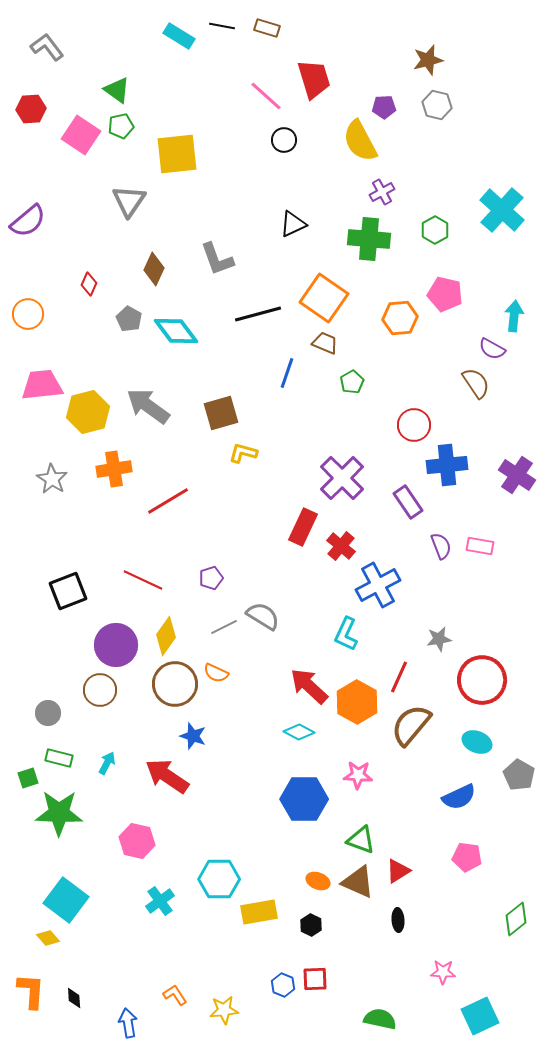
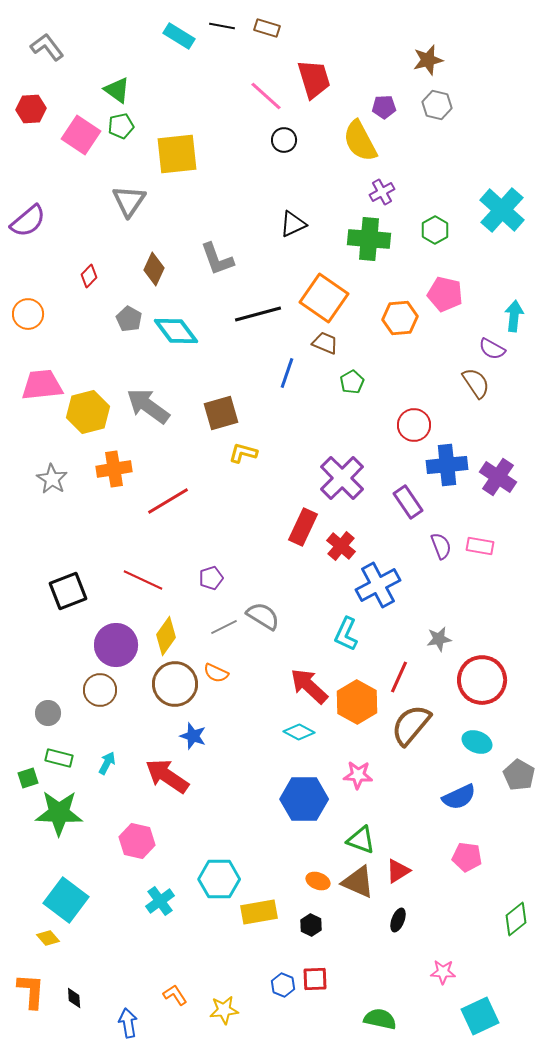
red diamond at (89, 284): moved 8 px up; rotated 20 degrees clockwise
purple cross at (517, 475): moved 19 px left, 2 px down
black ellipse at (398, 920): rotated 25 degrees clockwise
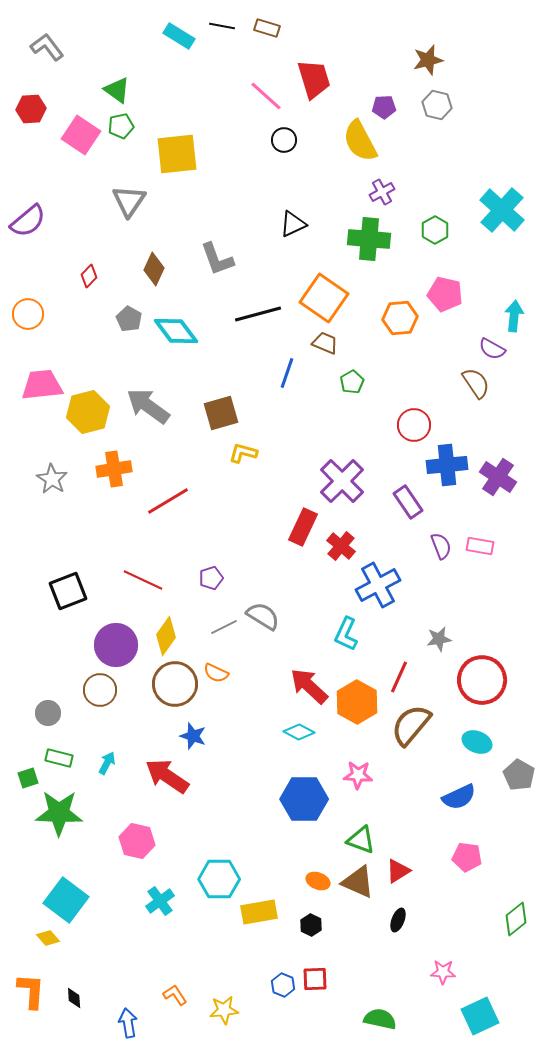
purple cross at (342, 478): moved 3 px down
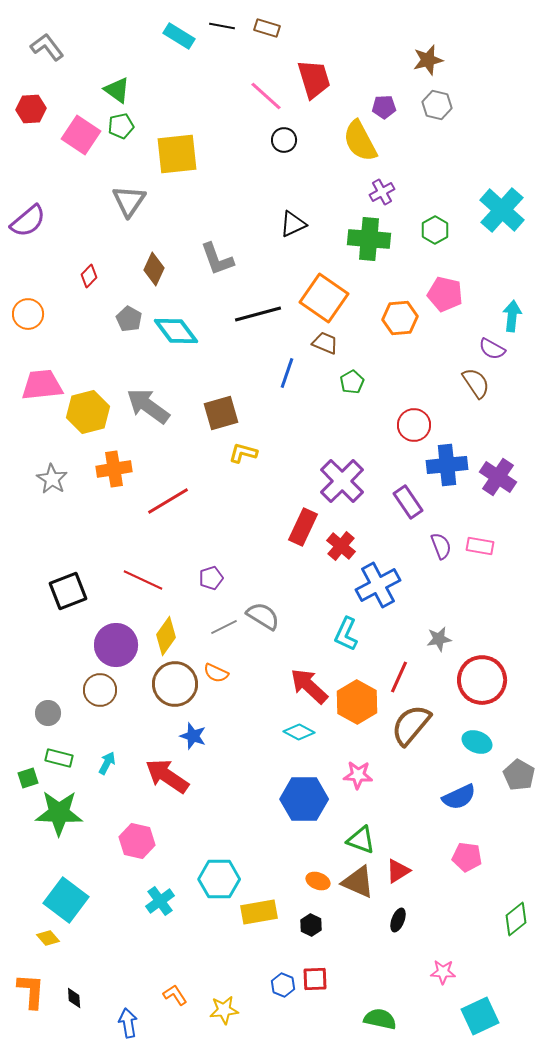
cyan arrow at (514, 316): moved 2 px left
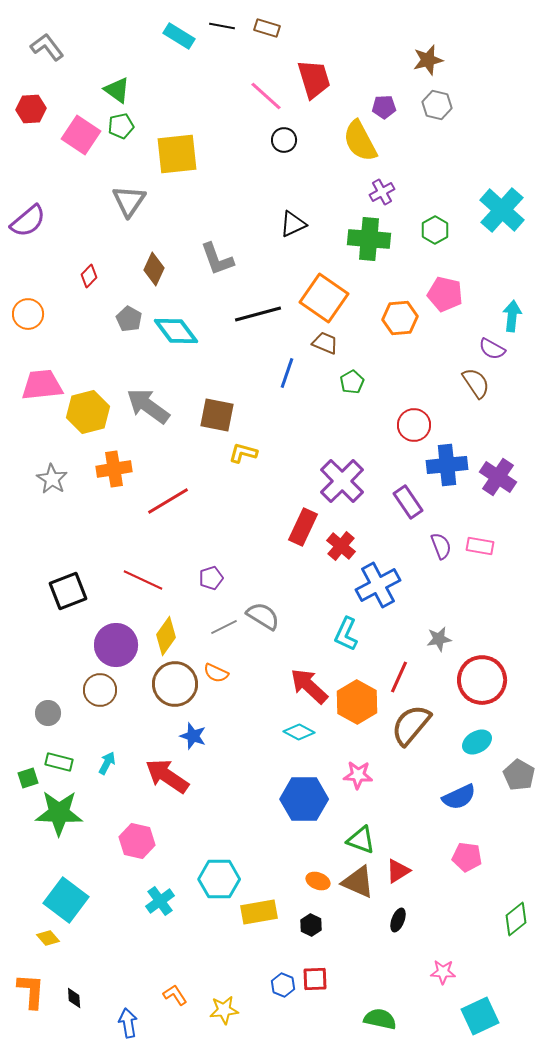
brown square at (221, 413): moved 4 px left, 2 px down; rotated 27 degrees clockwise
cyan ellipse at (477, 742): rotated 52 degrees counterclockwise
green rectangle at (59, 758): moved 4 px down
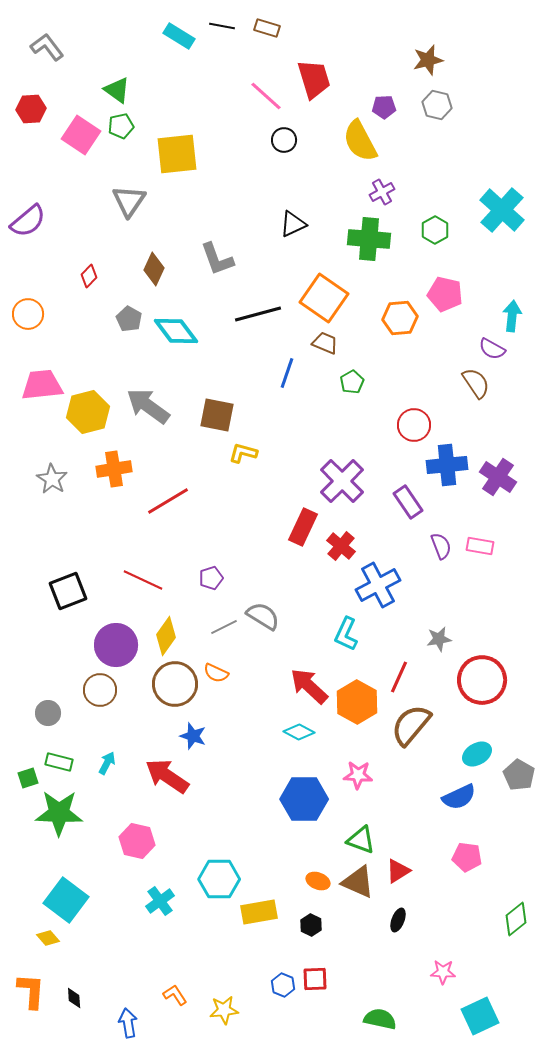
cyan ellipse at (477, 742): moved 12 px down
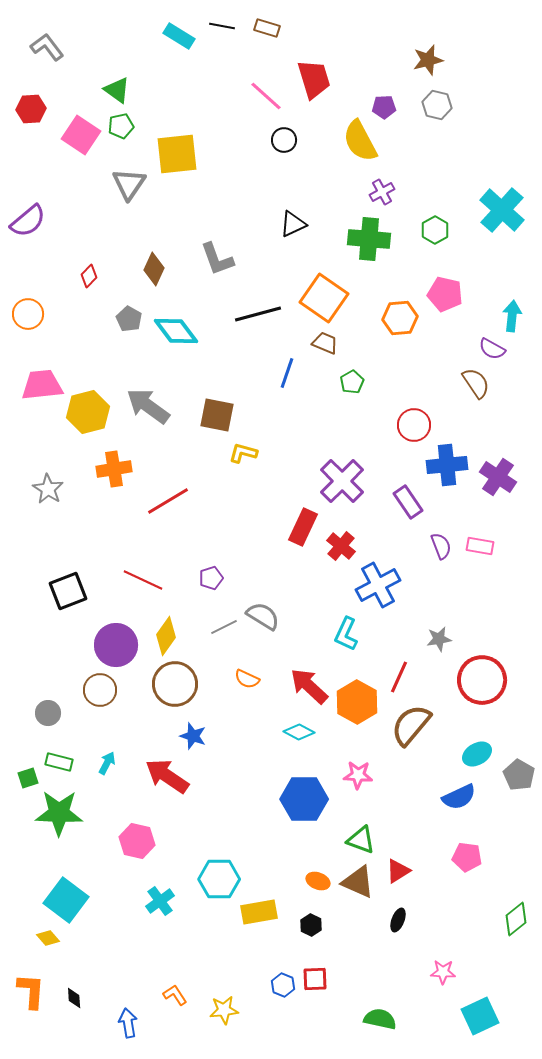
gray triangle at (129, 201): moved 17 px up
gray star at (52, 479): moved 4 px left, 10 px down
orange semicircle at (216, 673): moved 31 px right, 6 px down
